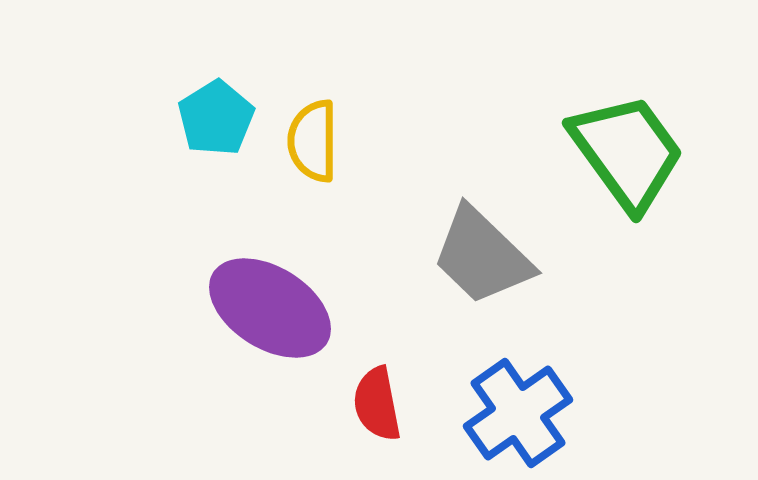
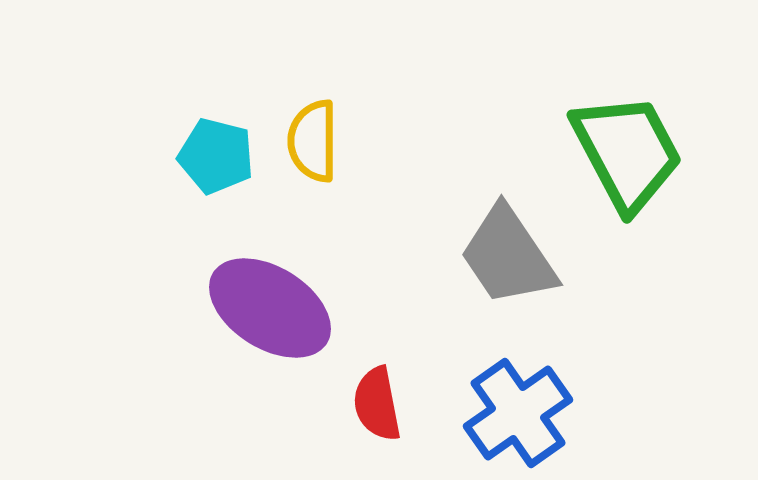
cyan pentagon: moved 38 px down; rotated 26 degrees counterclockwise
green trapezoid: rotated 8 degrees clockwise
gray trapezoid: moved 26 px right; rotated 12 degrees clockwise
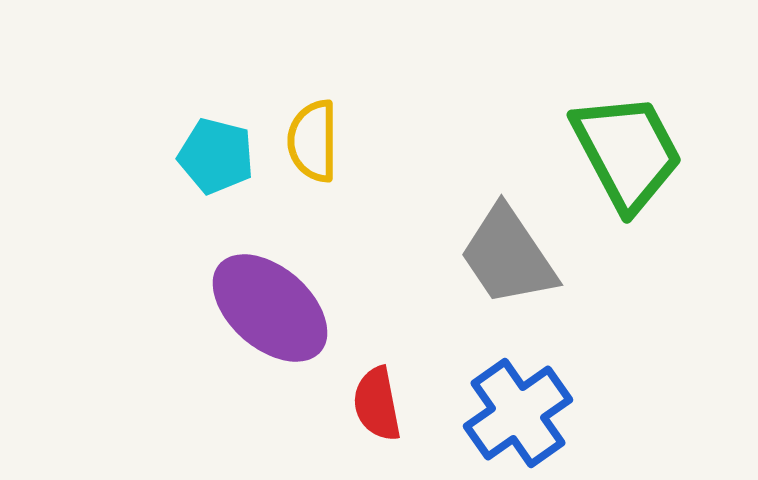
purple ellipse: rotated 9 degrees clockwise
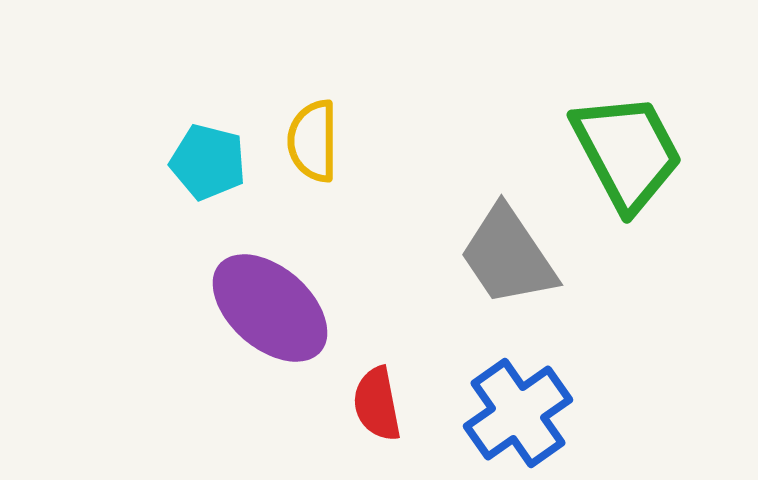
cyan pentagon: moved 8 px left, 6 px down
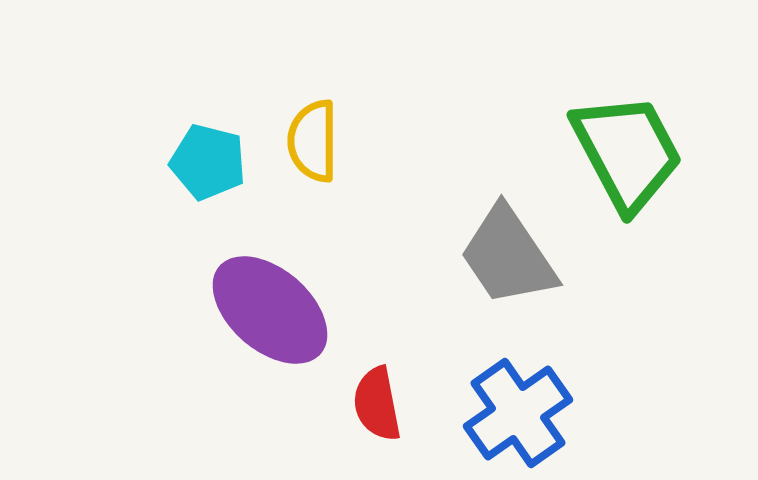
purple ellipse: moved 2 px down
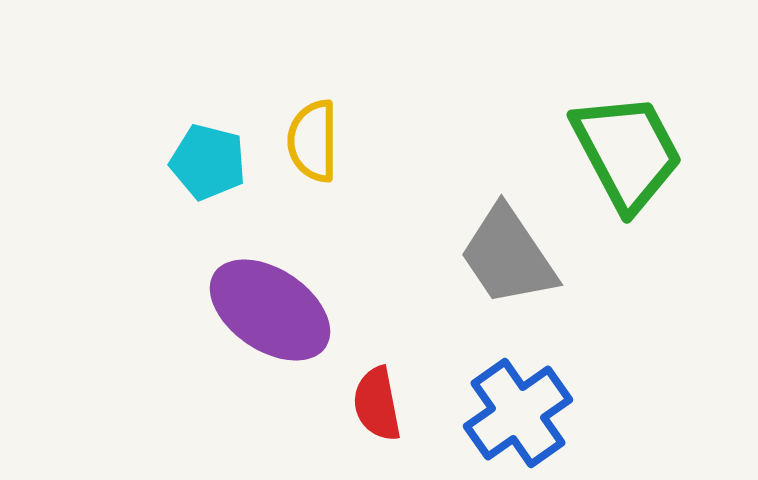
purple ellipse: rotated 7 degrees counterclockwise
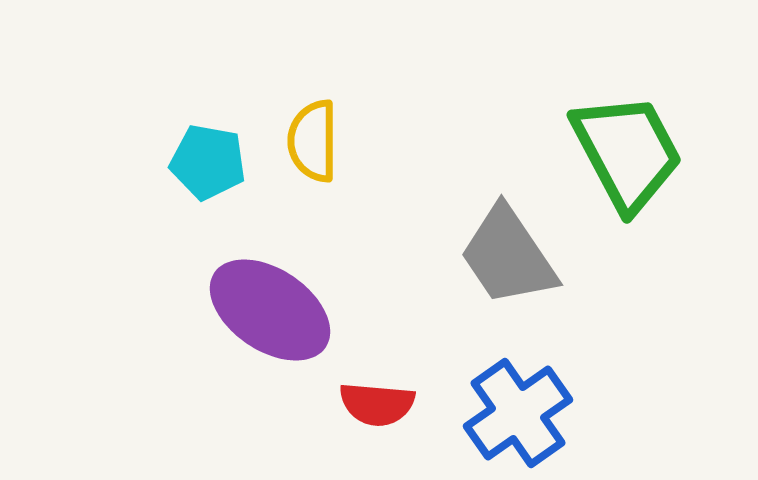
cyan pentagon: rotated 4 degrees counterclockwise
red semicircle: rotated 74 degrees counterclockwise
